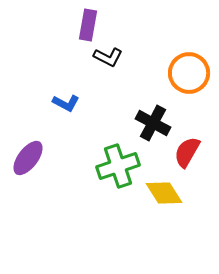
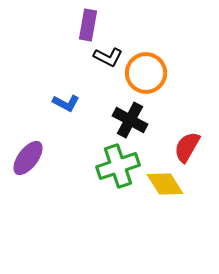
orange circle: moved 43 px left
black cross: moved 23 px left, 3 px up
red semicircle: moved 5 px up
yellow diamond: moved 1 px right, 9 px up
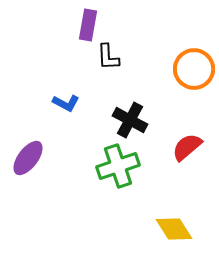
black L-shape: rotated 60 degrees clockwise
orange circle: moved 48 px right, 4 px up
red semicircle: rotated 20 degrees clockwise
yellow diamond: moved 9 px right, 45 px down
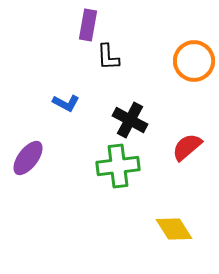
orange circle: moved 8 px up
green cross: rotated 12 degrees clockwise
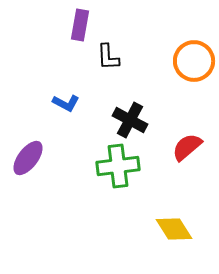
purple rectangle: moved 8 px left
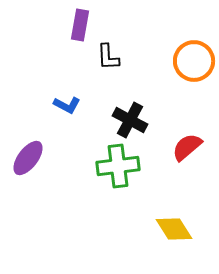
blue L-shape: moved 1 px right, 2 px down
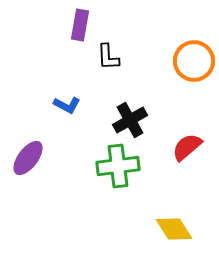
black cross: rotated 32 degrees clockwise
